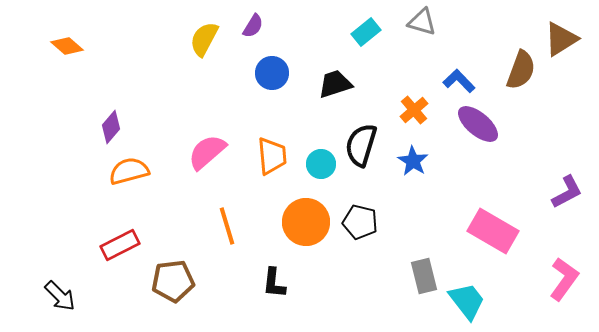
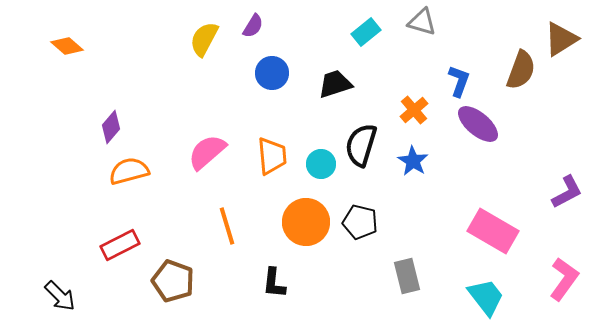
blue L-shape: rotated 64 degrees clockwise
gray rectangle: moved 17 px left
brown pentagon: rotated 27 degrees clockwise
cyan trapezoid: moved 19 px right, 4 px up
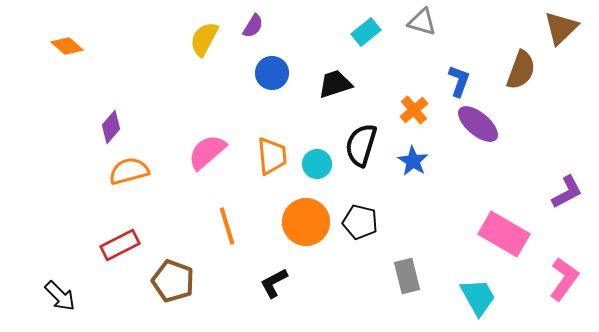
brown triangle: moved 11 px up; rotated 12 degrees counterclockwise
cyan circle: moved 4 px left
pink rectangle: moved 11 px right, 3 px down
black L-shape: rotated 56 degrees clockwise
cyan trapezoid: moved 8 px left; rotated 9 degrees clockwise
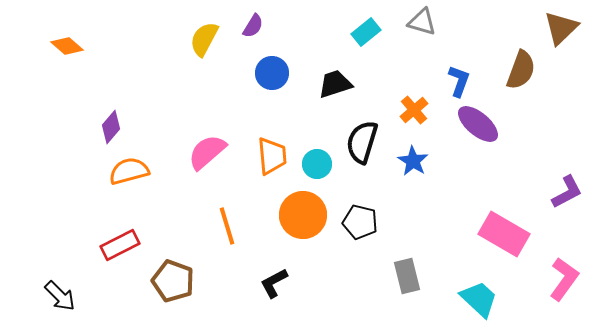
black semicircle: moved 1 px right, 3 px up
orange circle: moved 3 px left, 7 px up
cyan trapezoid: moved 1 px right, 2 px down; rotated 18 degrees counterclockwise
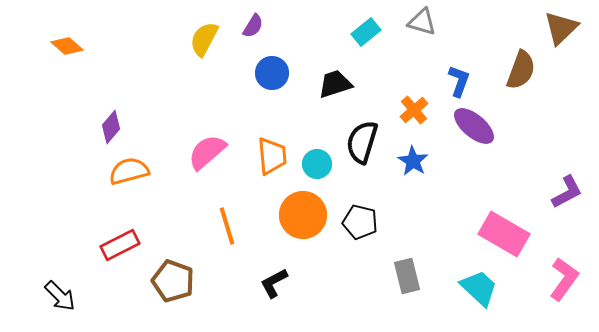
purple ellipse: moved 4 px left, 2 px down
cyan trapezoid: moved 11 px up
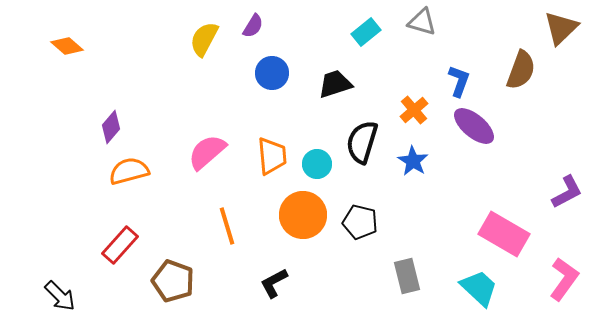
red rectangle: rotated 21 degrees counterclockwise
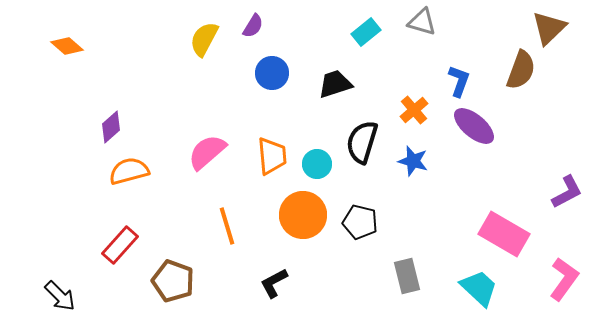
brown triangle: moved 12 px left
purple diamond: rotated 8 degrees clockwise
blue star: rotated 16 degrees counterclockwise
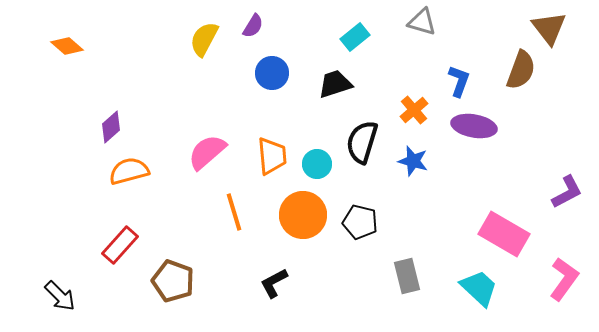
brown triangle: rotated 24 degrees counterclockwise
cyan rectangle: moved 11 px left, 5 px down
purple ellipse: rotated 30 degrees counterclockwise
orange line: moved 7 px right, 14 px up
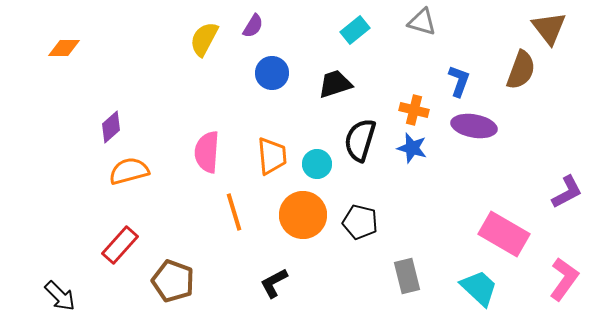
cyan rectangle: moved 7 px up
orange diamond: moved 3 px left, 2 px down; rotated 40 degrees counterclockwise
orange cross: rotated 36 degrees counterclockwise
black semicircle: moved 2 px left, 2 px up
pink semicircle: rotated 45 degrees counterclockwise
blue star: moved 1 px left, 13 px up
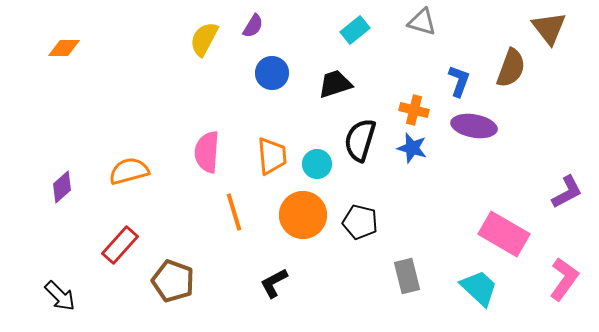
brown semicircle: moved 10 px left, 2 px up
purple diamond: moved 49 px left, 60 px down
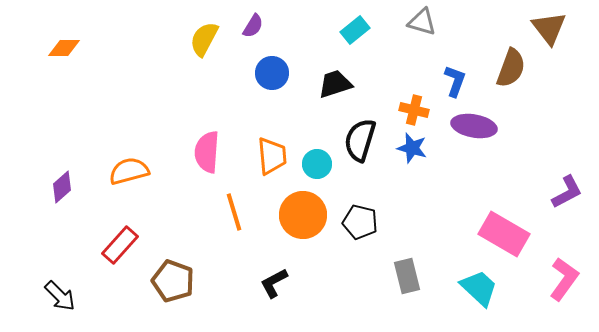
blue L-shape: moved 4 px left
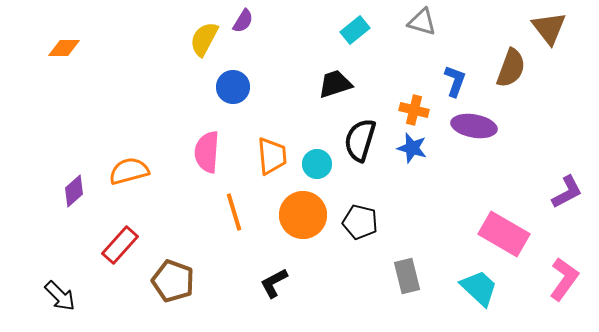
purple semicircle: moved 10 px left, 5 px up
blue circle: moved 39 px left, 14 px down
purple diamond: moved 12 px right, 4 px down
